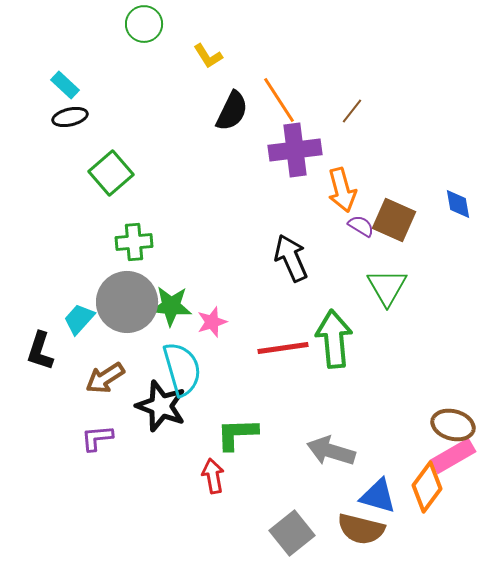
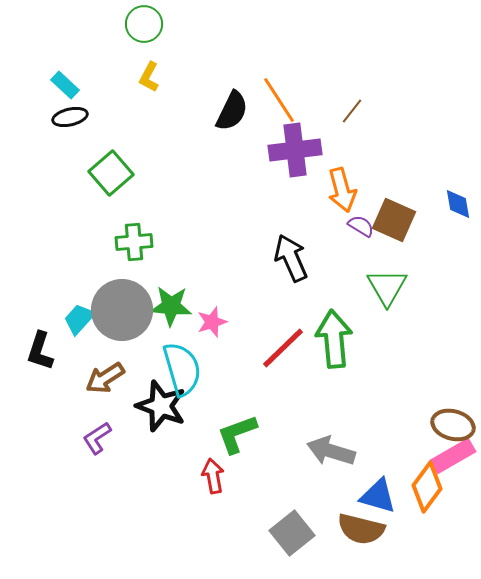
yellow L-shape: moved 59 px left, 21 px down; rotated 60 degrees clockwise
gray circle: moved 5 px left, 8 px down
red line: rotated 36 degrees counterclockwise
green L-shape: rotated 18 degrees counterclockwise
purple L-shape: rotated 28 degrees counterclockwise
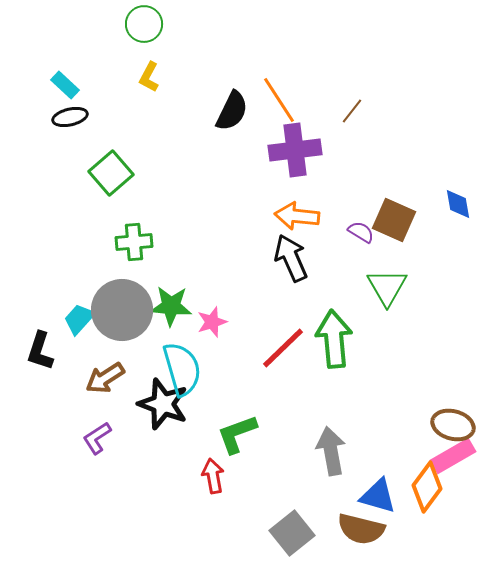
orange arrow: moved 45 px left, 26 px down; rotated 111 degrees clockwise
purple semicircle: moved 6 px down
black star: moved 2 px right, 2 px up
gray arrow: rotated 63 degrees clockwise
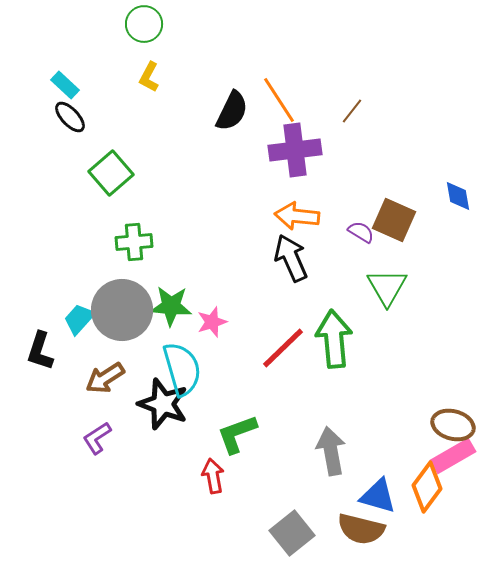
black ellipse: rotated 60 degrees clockwise
blue diamond: moved 8 px up
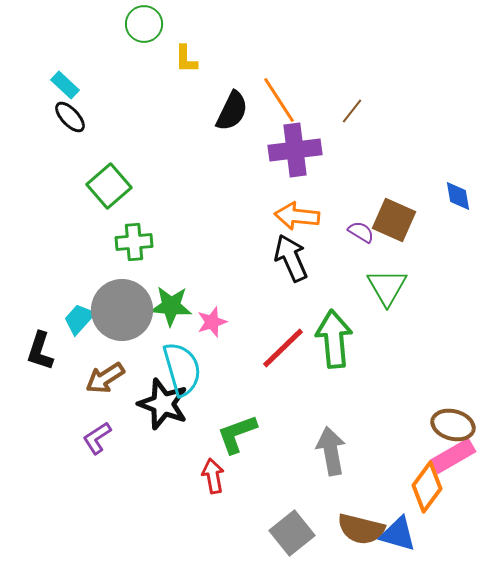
yellow L-shape: moved 37 px right, 18 px up; rotated 28 degrees counterclockwise
green square: moved 2 px left, 13 px down
blue triangle: moved 20 px right, 38 px down
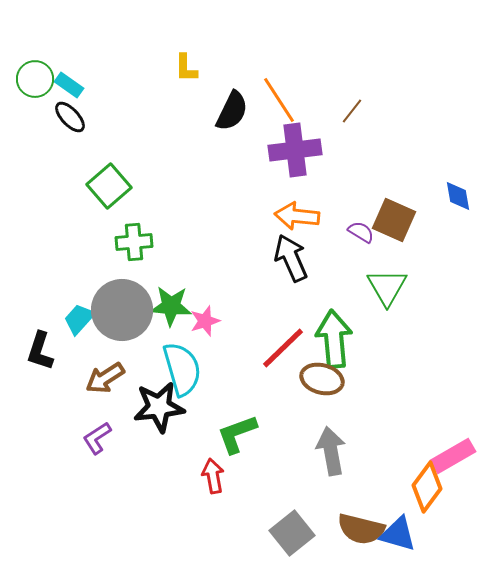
green circle: moved 109 px left, 55 px down
yellow L-shape: moved 9 px down
cyan rectangle: moved 4 px right; rotated 8 degrees counterclockwise
pink star: moved 7 px left, 1 px up
black star: moved 4 px left, 3 px down; rotated 27 degrees counterclockwise
brown ellipse: moved 131 px left, 46 px up
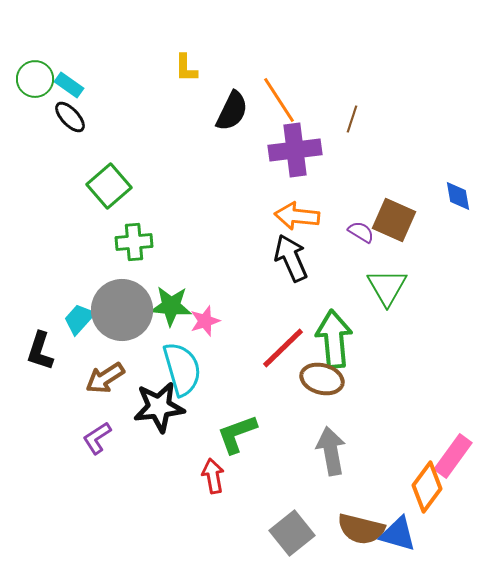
brown line: moved 8 px down; rotated 20 degrees counterclockwise
pink rectangle: rotated 24 degrees counterclockwise
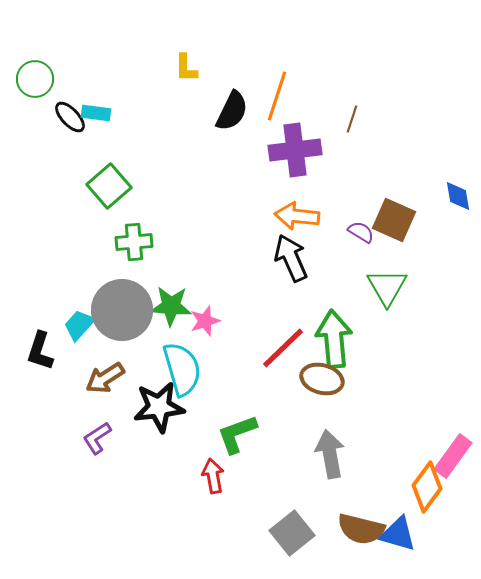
cyan rectangle: moved 27 px right, 28 px down; rotated 28 degrees counterclockwise
orange line: moved 2 px left, 4 px up; rotated 51 degrees clockwise
cyan trapezoid: moved 6 px down
gray arrow: moved 1 px left, 3 px down
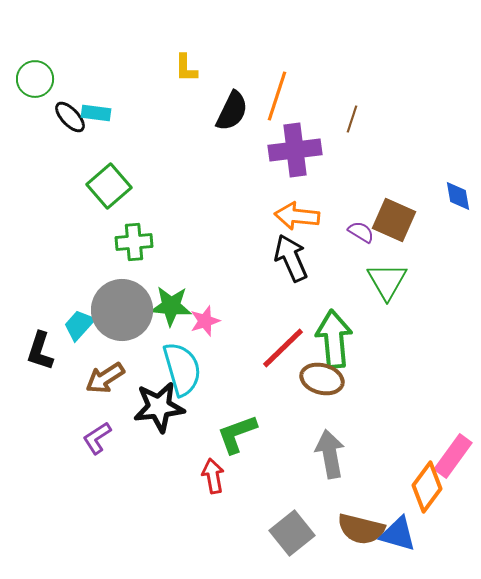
green triangle: moved 6 px up
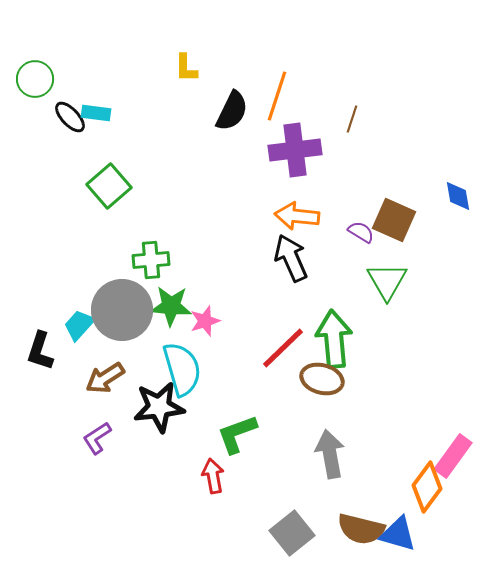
green cross: moved 17 px right, 18 px down
